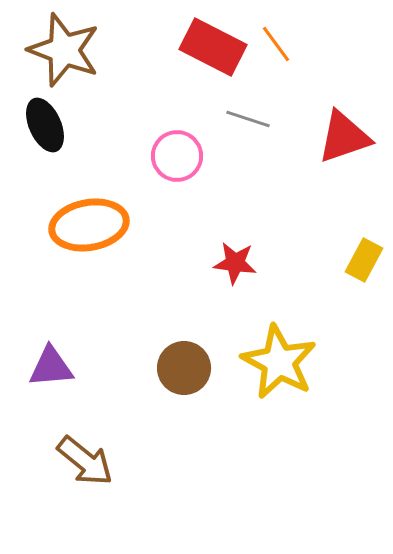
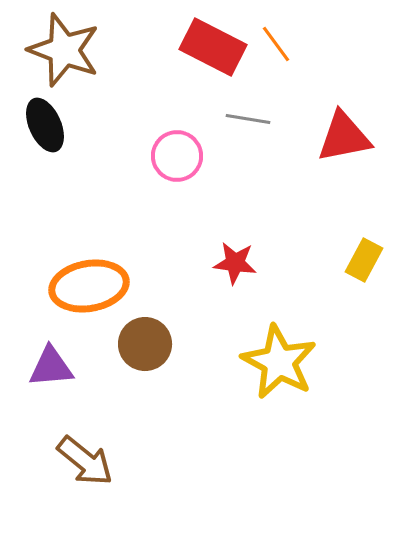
gray line: rotated 9 degrees counterclockwise
red triangle: rotated 8 degrees clockwise
orange ellipse: moved 61 px down
brown circle: moved 39 px left, 24 px up
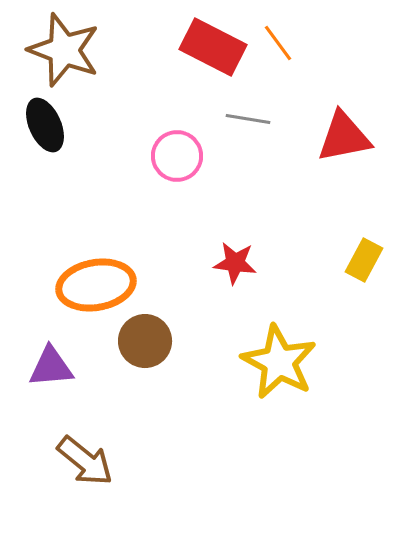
orange line: moved 2 px right, 1 px up
orange ellipse: moved 7 px right, 1 px up
brown circle: moved 3 px up
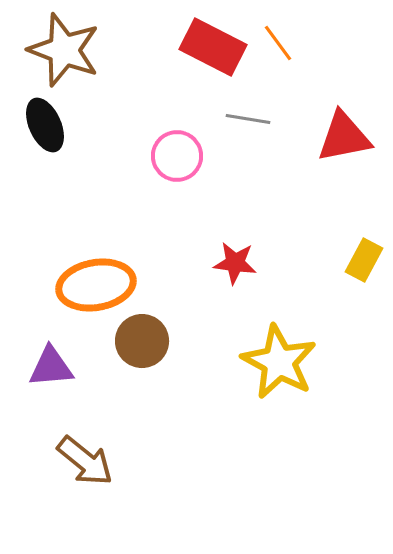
brown circle: moved 3 px left
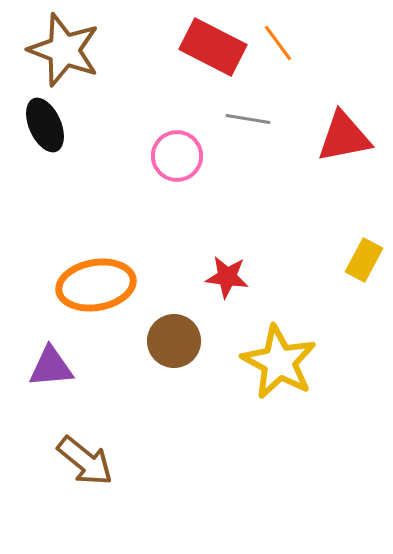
red star: moved 8 px left, 14 px down
brown circle: moved 32 px right
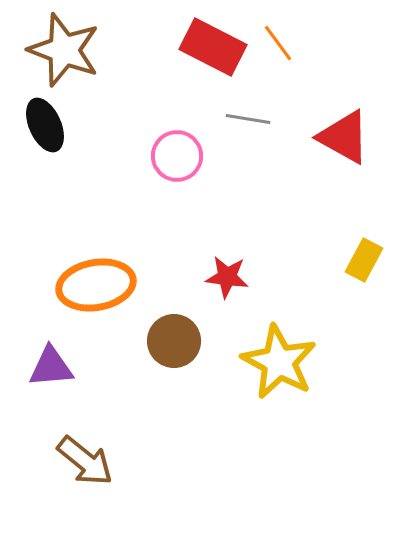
red triangle: rotated 40 degrees clockwise
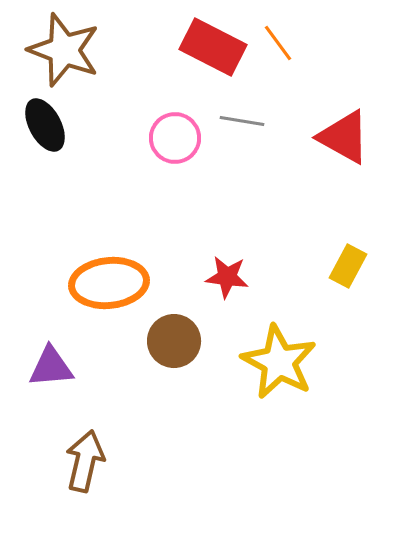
gray line: moved 6 px left, 2 px down
black ellipse: rotated 4 degrees counterclockwise
pink circle: moved 2 px left, 18 px up
yellow rectangle: moved 16 px left, 6 px down
orange ellipse: moved 13 px right, 2 px up; rotated 4 degrees clockwise
brown arrow: rotated 116 degrees counterclockwise
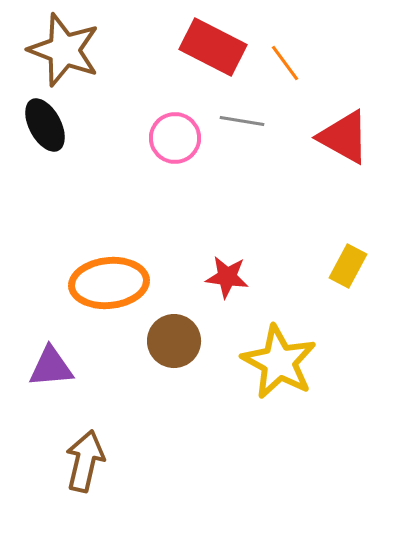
orange line: moved 7 px right, 20 px down
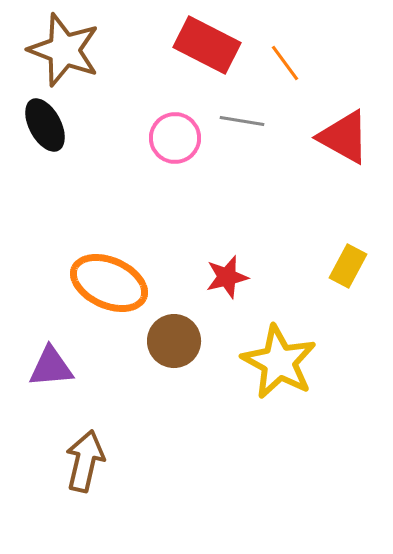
red rectangle: moved 6 px left, 2 px up
red star: rotated 21 degrees counterclockwise
orange ellipse: rotated 30 degrees clockwise
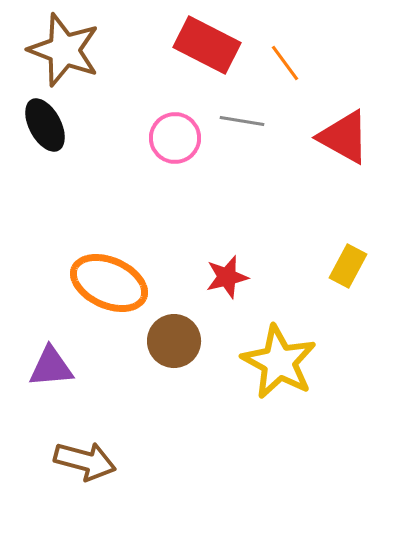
brown arrow: rotated 92 degrees clockwise
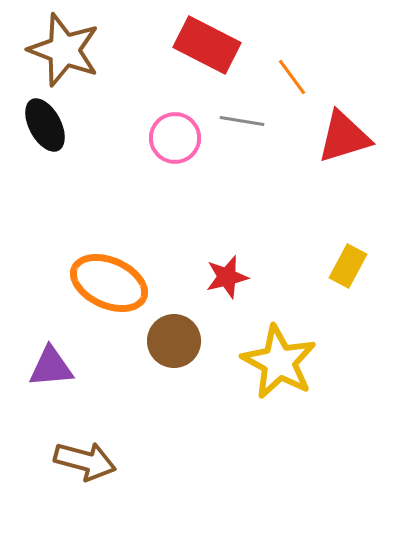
orange line: moved 7 px right, 14 px down
red triangle: rotated 46 degrees counterclockwise
